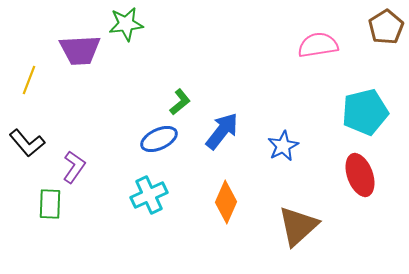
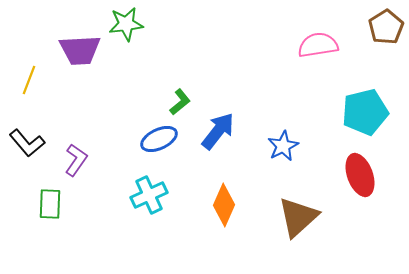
blue arrow: moved 4 px left
purple L-shape: moved 2 px right, 7 px up
orange diamond: moved 2 px left, 3 px down
brown triangle: moved 9 px up
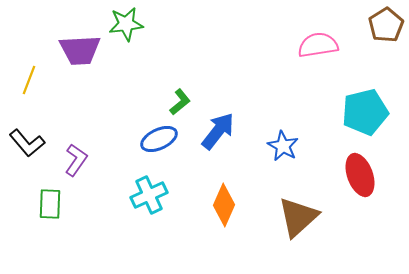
brown pentagon: moved 2 px up
blue star: rotated 16 degrees counterclockwise
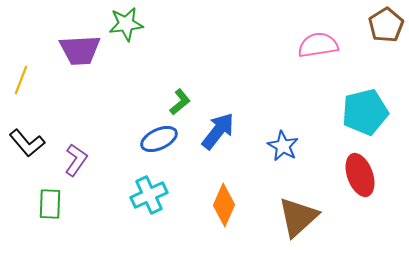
yellow line: moved 8 px left
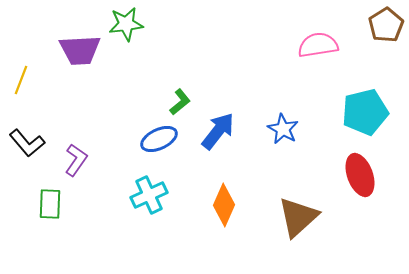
blue star: moved 17 px up
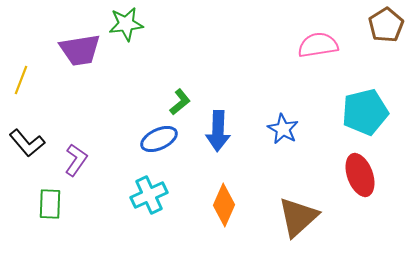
purple trapezoid: rotated 6 degrees counterclockwise
blue arrow: rotated 144 degrees clockwise
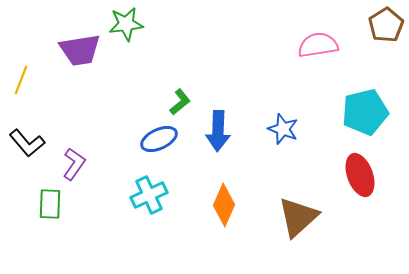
blue star: rotated 8 degrees counterclockwise
purple L-shape: moved 2 px left, 4 px down
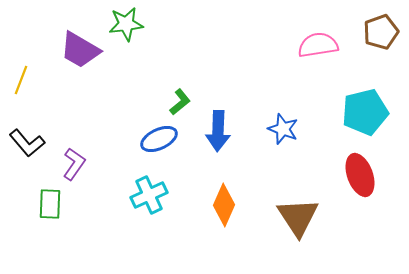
brown pentagon: moved 5 px left, 7 px down; rotated 12 degrees clockwise
purple trapezoid: rotated 39 degrees clockwise
brown triangle: rotated 21 degrees counterclockwise
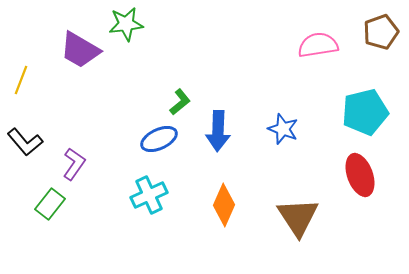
black L-shape: moved 2 px left, 1 px up
green rectangle: rotated 36 degrees clockwise
